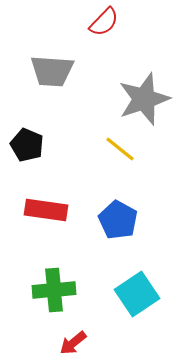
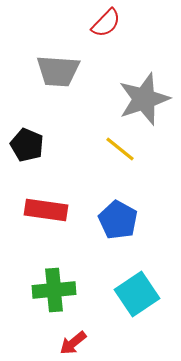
red semicircle: moved 2 px right, 1 px down
gray trapezoid: moved 6 px right
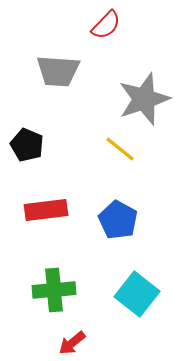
red semicircle: moved 2 px down
red rectangle: rotated 15 degrees counterclockwise
cyan square: rotated 18 degrees counterclockwise
red arrow: moved 1 px left
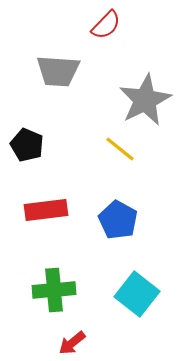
gray star: moved 1 px right, 1 px down; rotated 8 degrees counterclockwise
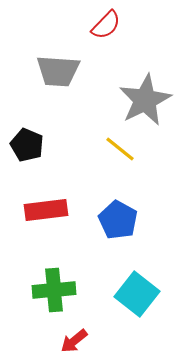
red arrow: moved 2 px right, 2 px up
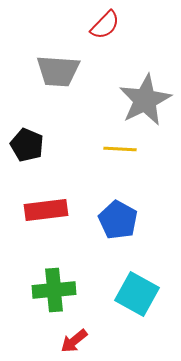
red semicircle: moved 1 px left
yellow line: rotated 36 degrees counterclockwise
cyan square: rotated 9 degrees counterclockwise
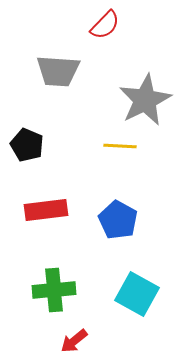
yellow line: moved 3 px up
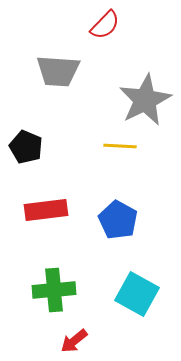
black pentagon: moved 1 px left, 2 px down
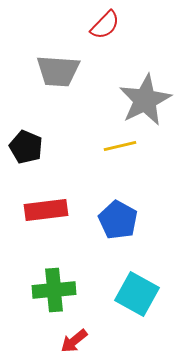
yellow line: rotated 16 degrees counterclockwise
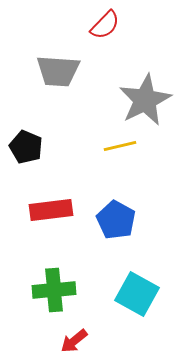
red rectangle: moved 5 px right
blue pentagon: moved 2 px left
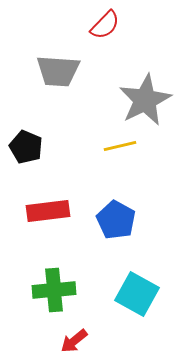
red rectangle: moved 3 px left, 1 px down
